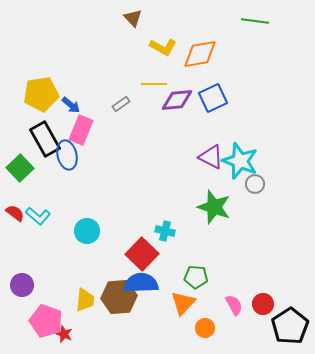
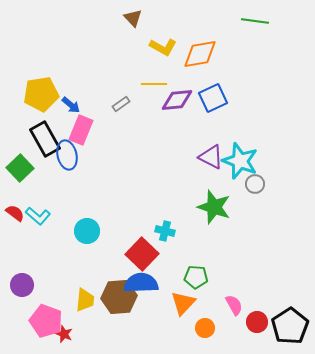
red circle: moved 6 px left, 18 px down
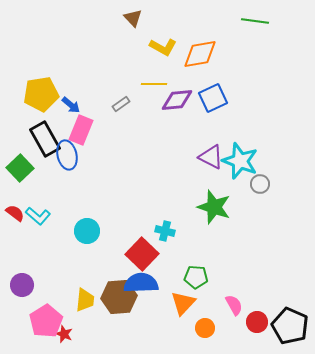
gray circle: moved 5 px right
pink pentagon: rotated 20 degrees clockwise
black pentagon: rotated 15 degrees counterclockwise
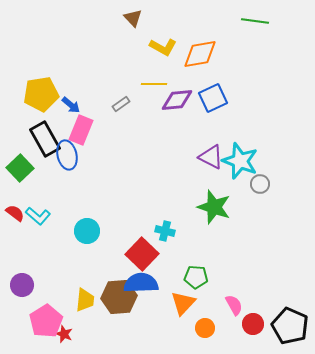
red circle: moved 4 px left, 2 px down
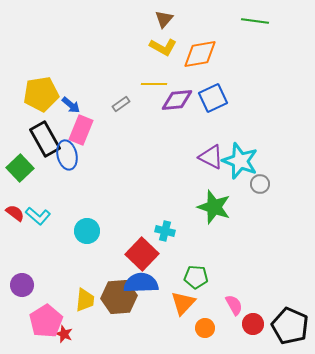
brown triangle: moved 31 px right, 1 px down; rotated 24 degrees clockwise
